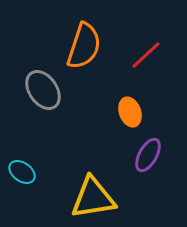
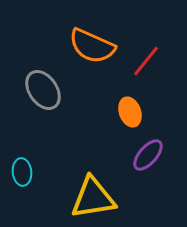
orange semicircle: moved 8 px right; rotated 96 degrees clockwise
red line: moved 6 px down; rotated 8 degrees counterclockwise
purple ellipse: rotated 12 degrees clockwise
cyan ellipse: rotated 48 degrees clockwise
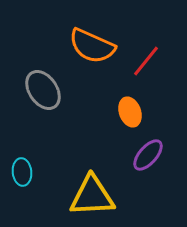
yellow triangle: moved 1 px left, 2 px up; rotated 6 degrees clockwise
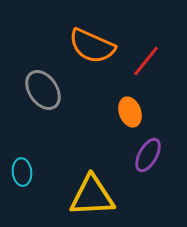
purple ellipse: rotated 12 degrees counterclockwise
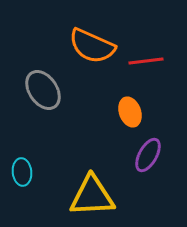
red line: rotated 44 degrees clockwise
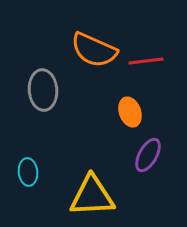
orange semicircle: moved 2 px right, 4 px down
gray ellipse: rotated 30 degrees clockwise
cyan ellipse: moved 6 px right
